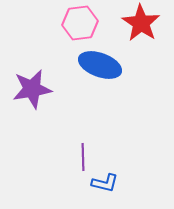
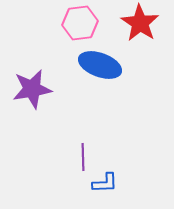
red star: moved 1 px left
blue L-shape: rotated 16 degrees counterclockwise
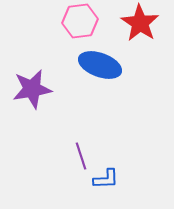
pink hexagon: moved 2 px up
purple line: moved 2 px left, 1 px up; rotated 16 degrees counterclockwise
blue L-shape: moved 1 px right, 4 px up
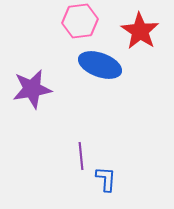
red star: moved 8 px down
purple line: rotated 12 degrees clockwise
blue L-shape: rotated 84 degrees counterclockwise
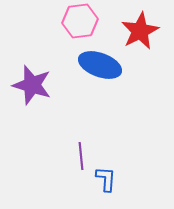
red star: rotated 12 degrees clockwise
purple star: moved 4 px up; rotated 27 degrees clockwise
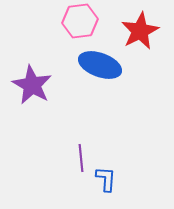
purple star: rotated 12 degrees clockwise
purple line: moved 2 px down
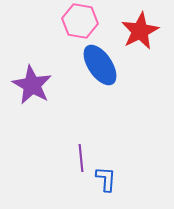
pink hexagon: rotated 16 degrees clockwise
blue ellipse: rotated 36 degrees clockwise
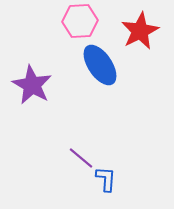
pink hexagon: rotated 12 degrees counterclockwise
purple line: rotated 44 degrees counterclockwise
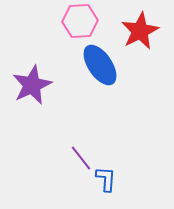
purple star: rotated 18 degrees clockwise
purple line: rotated 12 degrees clockwise
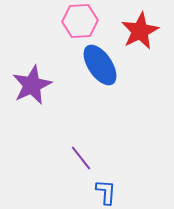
blue L-shape: moved 13 px down
